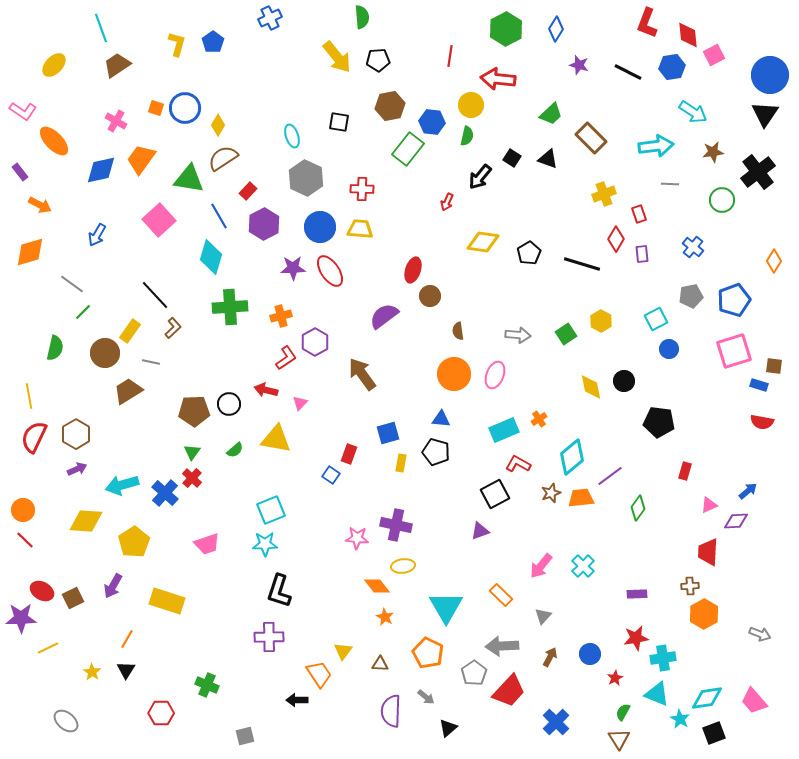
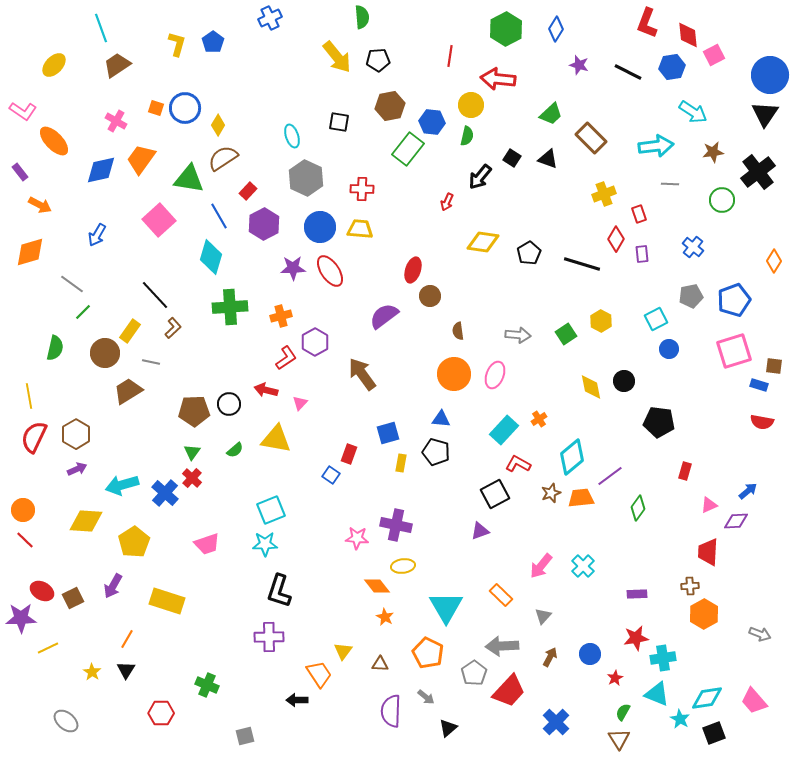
cyan rectangle at (504, 430): rotated 24 degrees counterclockwise
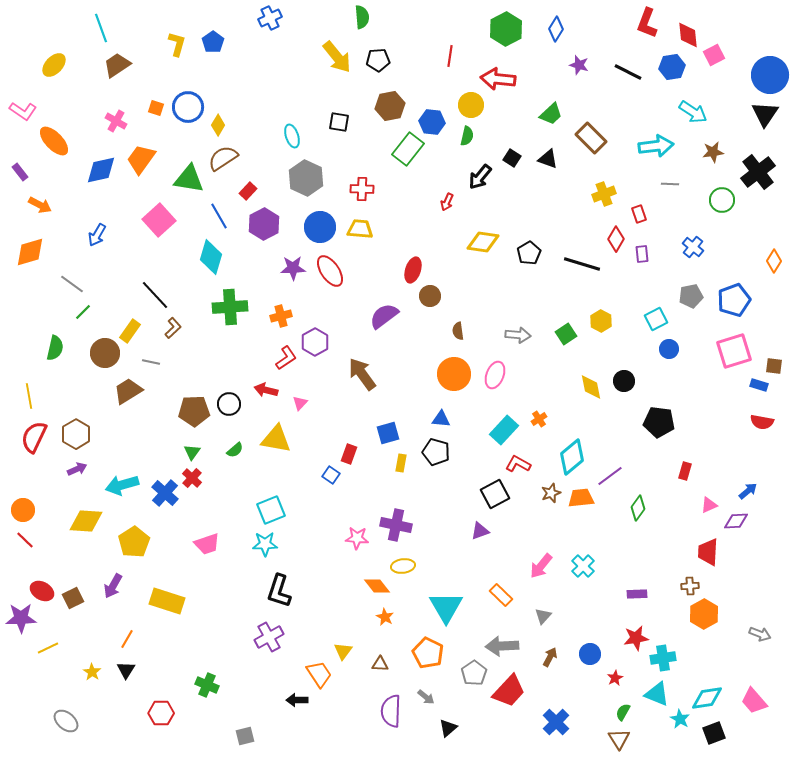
blue circle at (185, 108): moved 3 px right, 1 px up
purple cross at (269, 637): rotated 28 degrees counterclockwise
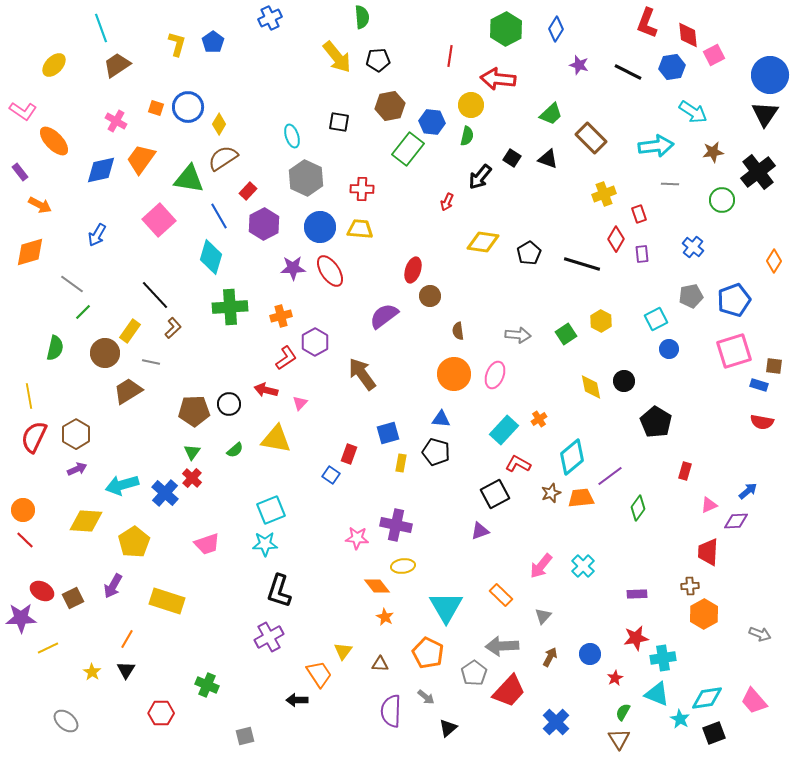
yellow diamond at (218, 125): moved 1 px right, 1 px up
black pentagon at (659, 422): moved 3 px left; rotated 24 degrees clockwise
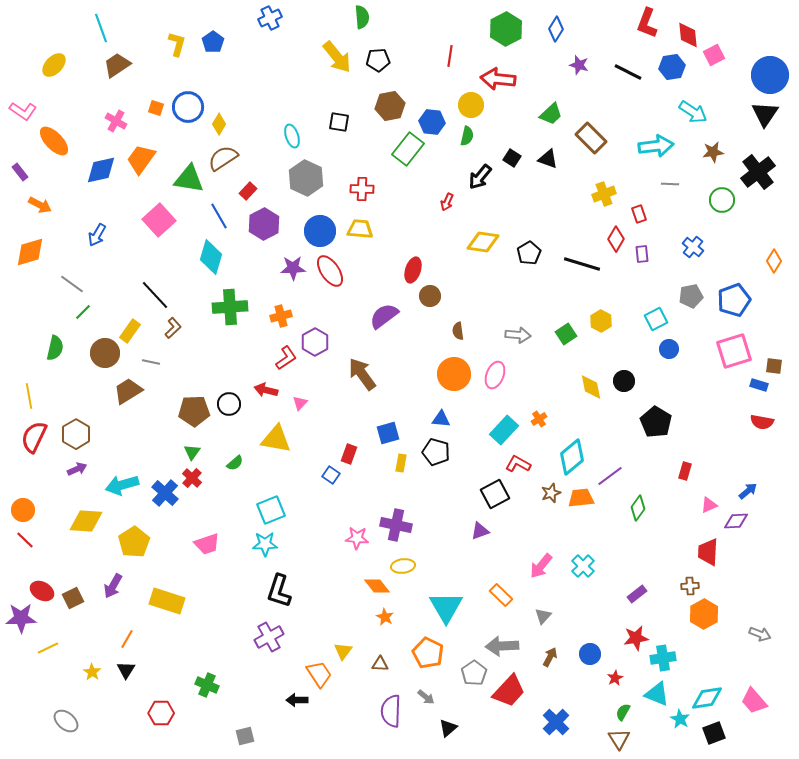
blue circle at (320, 227): moved 4 px down
green semicircle at (235, 450): moved 13 px down
purple rectangle at (637, 594): rotated 36 degrees counterclockwise
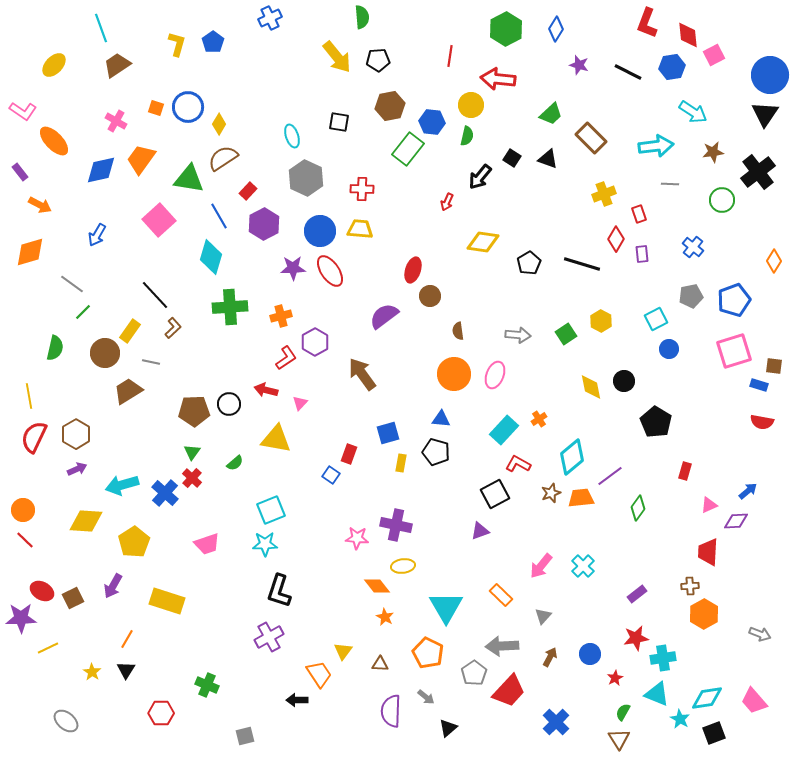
black pentagon at (529, 253): moved 10 px down
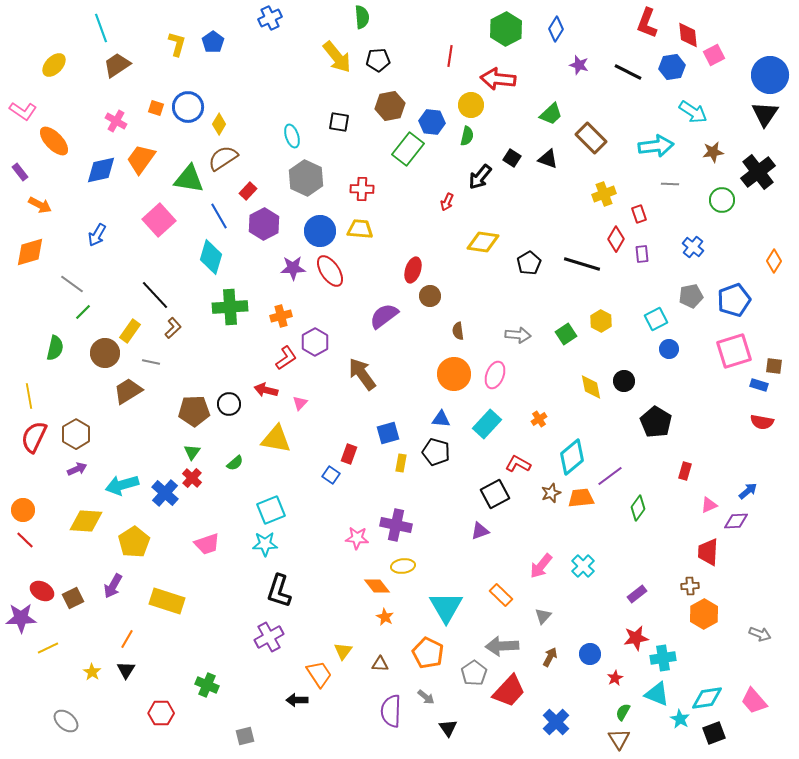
cyan rectangle at (504, 430): moved 17 px left, 6 px up
black triangle at (448, 728): rotated 24 degrees counterclockwise
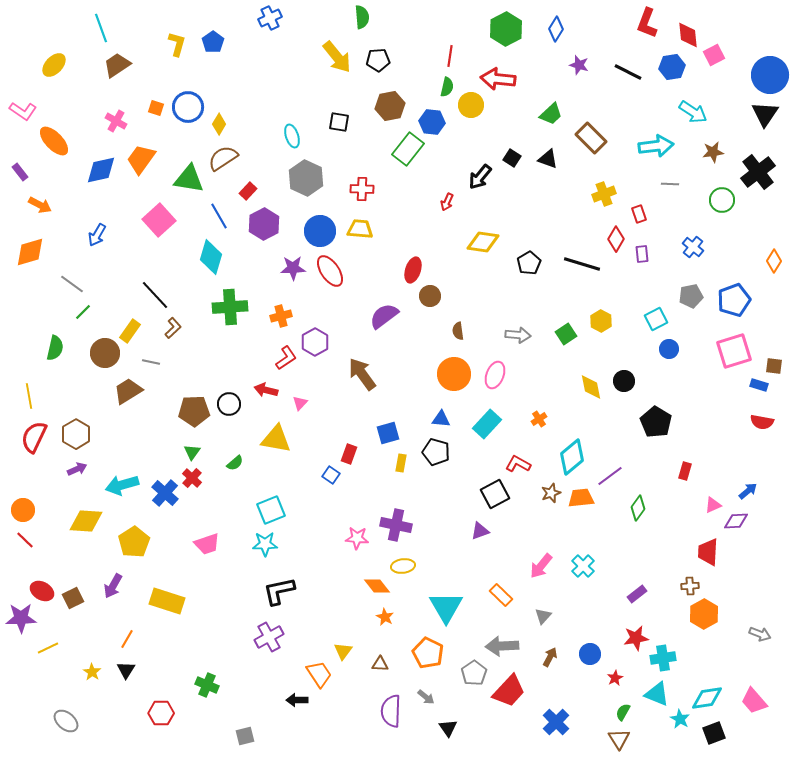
green semicircle at (467, 136): moved 20 px left, 49 px up
pink triangle at (709, 505): moved 4 px right
black L-shape at (279, 591): rotated 60 degrees clockwise
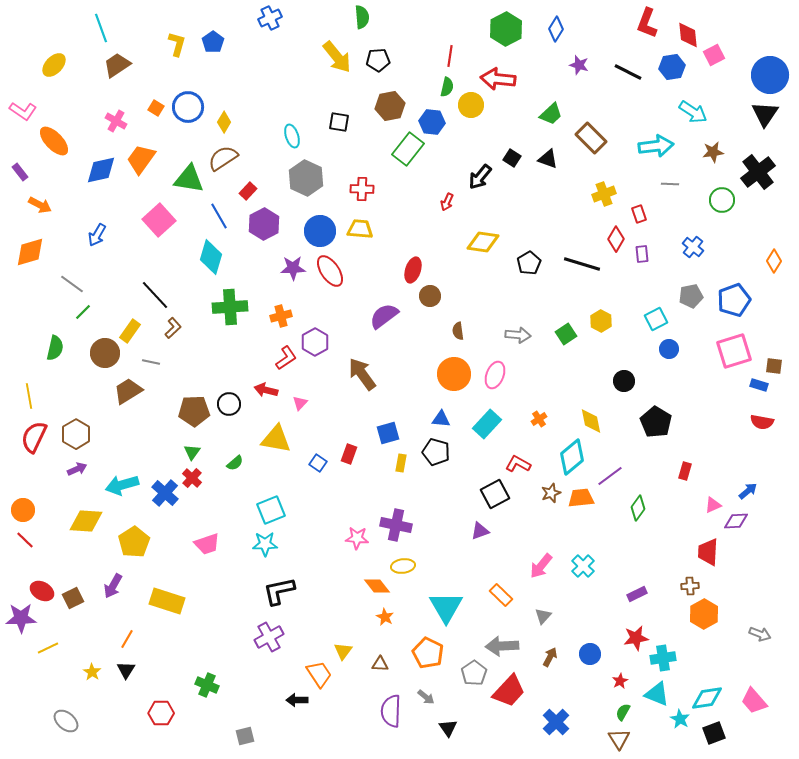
orange square at (156, 108): rotated 14 degrees clockwise
yellow diamond at (219, 124): moved 5 px right, 2 px up
yellow diamond at (591, 387): moved 34 px down
blue square at (331, 475): moved 13 px left, 12 px up
purple rectangle at (637, 594): rotated 12 degrees clockwise
red star at (615, 678): moved 5 px right, 3 px down
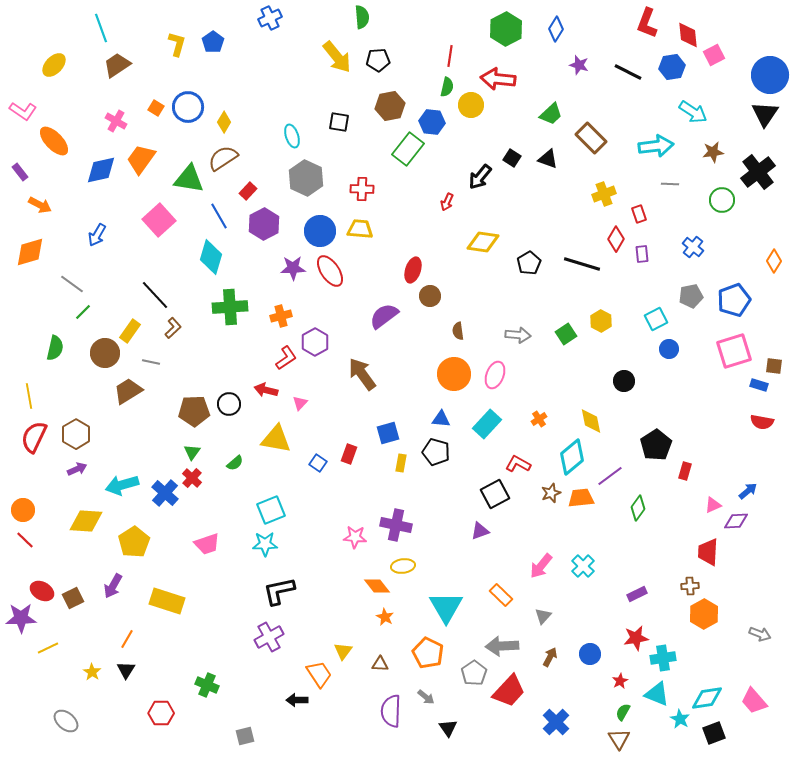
black pentagon at (656, 422): moved 23 px down; rotated 8 degrees clockwise
pink star at (357, 538): moved 2 px left, 1 px up
